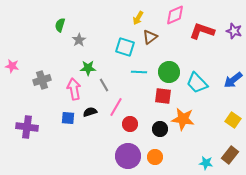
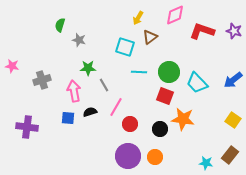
gray star: rotated 24 degrees counterclockwise
pink arrow: moved 2 px down
red square: moved 2 px right; rotated 12 degrees clockwise
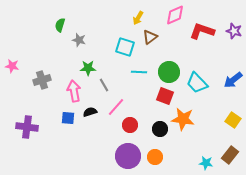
pink line: rotated 12 degrees clockwise
red circle: moved 1 px down
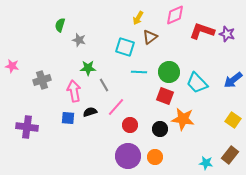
purple star: moved 7 px left, 3 px down
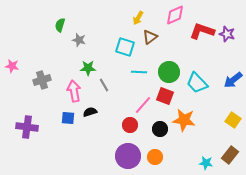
pink line: moved 27 px right, 2 px up
orange star: moved 1 px right, 1 px down
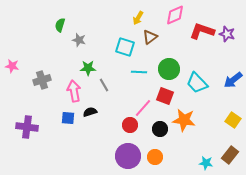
green circle: moved 3 px up
pink line: moved 3 px down
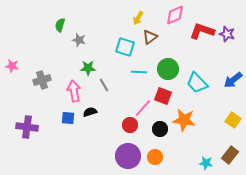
green circle: moved 1 px left
red square: moved 2 px left
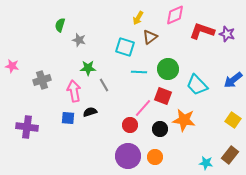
cyan trapezoid: moved 2 px down
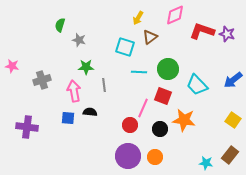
green star: moved 2 px left, 1 px up
gray line: rotated 24 degrees clockwise
pink line: rotated 18 degrees counterclockwise
black semicircle: rotated 24 degrees clockwise
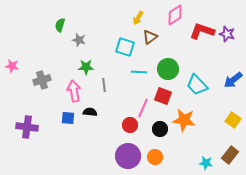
pink diamond: rotated 10 degrees counterclockwise
